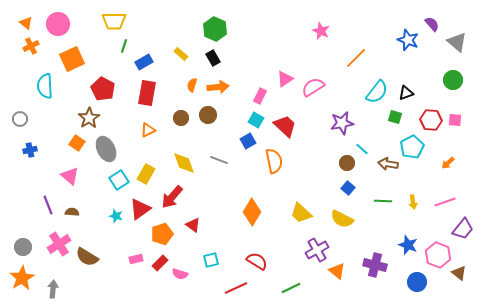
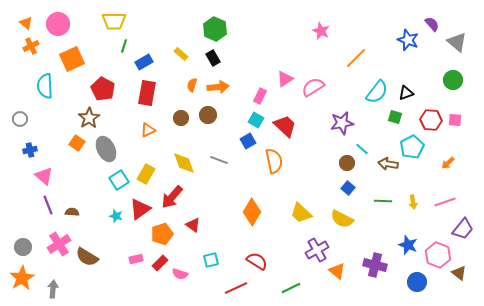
pink triangle at (70, 176): moved 26 px left
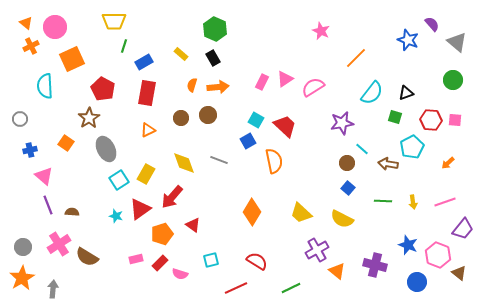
pink circle at (58, 24): moved 3 px left, 3 px down
cyan semicircle at (377, 92): moved 5 px left, 1 px down
pink rectangle at (260, 96): moved 2 px right, 14 px up
orange square at (77, 143): moved 11 px left
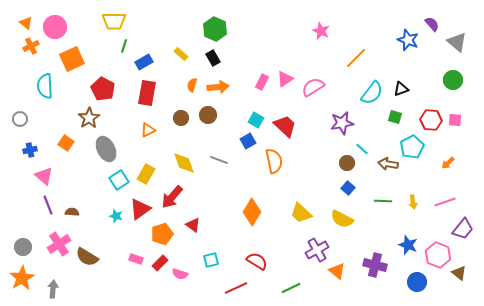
black triangle at (406, 93): moved 5 px left, 4 px up
pink rectangle at (136, 259): rotated 32 degrees clockwise
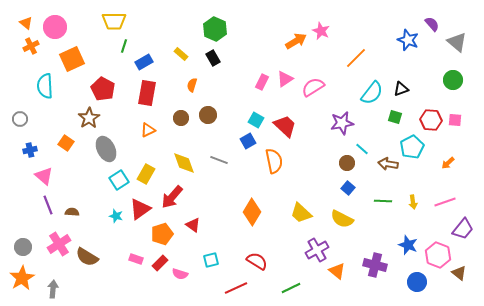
orange arrow at (218, 87): moved 78 px right, 46 px up; rotated 25 degrees counterclockwise
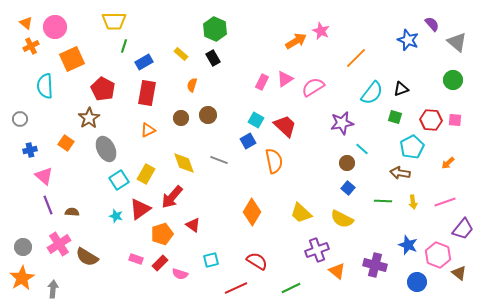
brown arrow at (388, 164): moved 12 px right, 9 px down
purple cross at (317, 250): rotated 10 degrees clockwise
